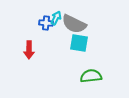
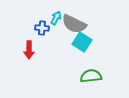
blue cross: moved 4 px left, 5 px down
cyan square: moved 3 px right, 1 px up; rotated 24 degrees clockwise
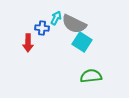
red arrow: moved 1 px left, 7 px up
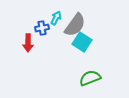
gray semicircle: moved 1 px right, 1 px down; rotated 80 degrees counterclockwise
blue cross: rotated 16 degrees counterclockwise
green semicircle: moved 1 px left, 2 px down; rotated 15 degrees counterclockwise
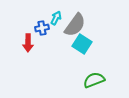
cyan square: moved 2 px down
green semicircle: moved 4 px right, 2 px down
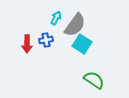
blue cross: moved 4 px right, 12 px down
red arrow: moved 1 px left, 1 px down
green semicircle: rotated 55 degrees clockwise
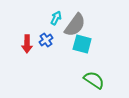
blue cross: rotated 24 degrees counterclockwise
cyan square: rotated 18 degrees counterclockwise
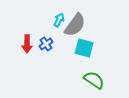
cyan arrow: moved 3 px right, 2 px down
blue cross: moved 4 px down
cyan square: moved 2 px right, 4 px down
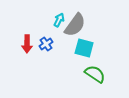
green semicircle: moved 1 px right, 6 px up
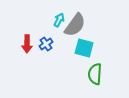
green semicircle: rotated 120 degrees counterclockwise
